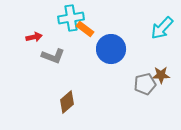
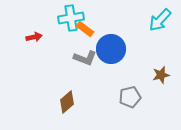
cyan arrow: moved 2 px left, 8 px up
gray L-shape: moved 32 px right, 2 px down
brown star: rotated 12 degrees counterclockwise
gray pentagon: moved 15 px left, 13 px down
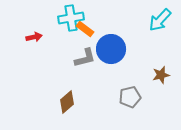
gray L-shape: rotated 35 degrees counterclockwise
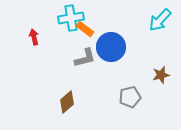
red arrow: rotated 91 degrees counterclockwise
blue circle: moved 2 px up
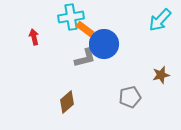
cyan cross: moved 1 px up
blue circle: moved 7 px left, 3 px up
